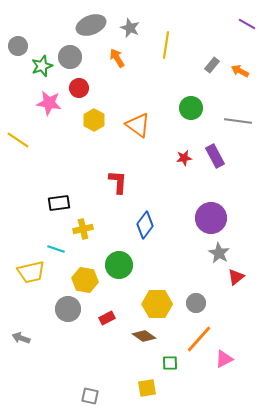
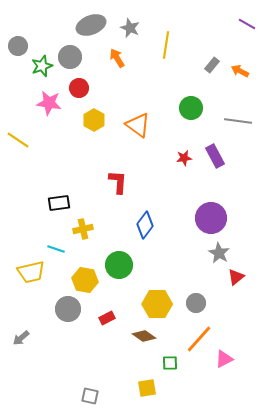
gray arrow at (21, 338): rotated 60 degrees counterclockwise
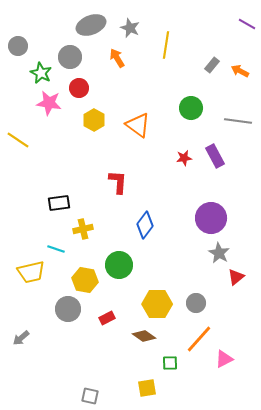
green star at (42, 66): moved 1 px left, 7 px down; rotated 25 degrees counterclockwise
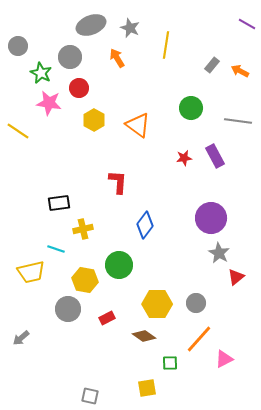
yellow line at (18, 140): moved 9 px up
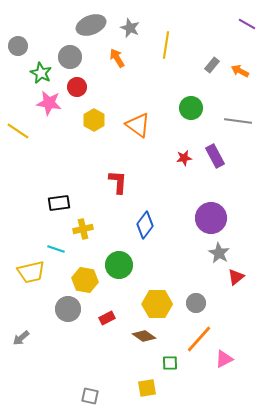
red circle at (79, 88): moved 2 px left, 1 px up
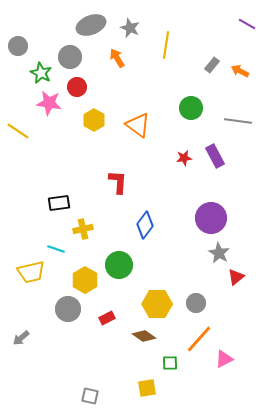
yellow hexagon at (85, 280): rotated 20 degrees clockwise
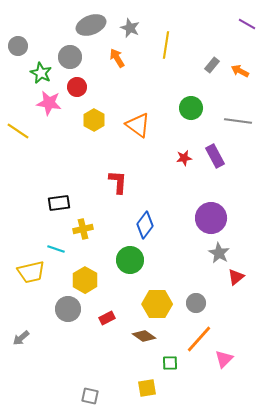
green circle at (119, 265): moved 11 px right, 5 px up
pink triangle at (224, 359): rotated 18 degrees counterclockwise
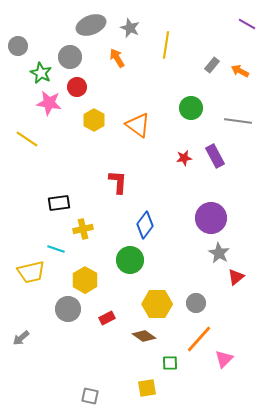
yellow line at (18, 131): moved 9 px right, 8 px down
